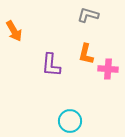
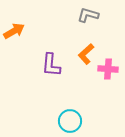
orange arrow: rotated 90 degrees counterclockwise
orange L-shape: rotated 35 degrees clockwise
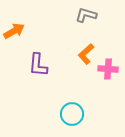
gray L-shape: moved 2 px left
purple L-shape: moved 13 px left
cyan circle: moved 2 px right, 7 px up
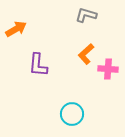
orange arrow: moved 2 px right, 2 px up
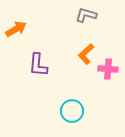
cyan circle: moved 3 px up
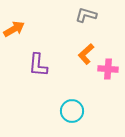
orange arrow: moved 2 px left
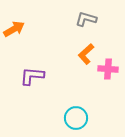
gray L-shape: moved 4 px down
purple L-shape: moved 6 px left, 11 px down; rotated 90 degrees clockwise
cyan circle: moved 4 px right, 7 px down
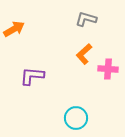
orange L-shape: moved 2 px left
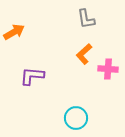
gray L-shape: rotated 115 degrees counterclockwise
orange arrow: moved 3 px down
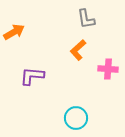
orange L-shape: moved 6 px left, 4 px up
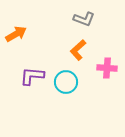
gray L-shape: moved 2 px left; rotated 60 degrees counterclockwise
orange arrow: moved 2 px right, 2 px down
pink cross: moved 1 px left, 1 px up
cyan circle: moved 10 px left, 36 px up
